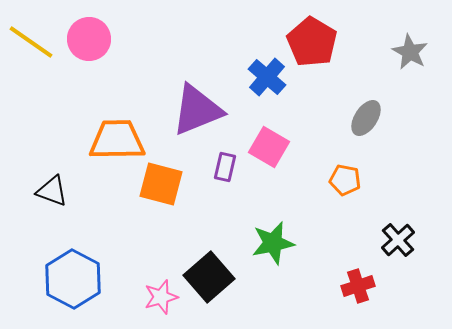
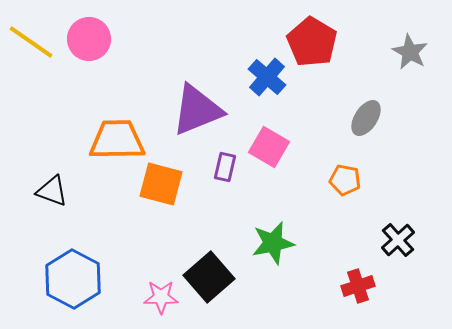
pink star: rotated 16 degrees clockwise
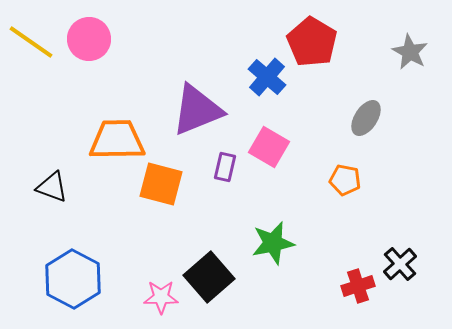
black triangle: moved 4 px up
black cross: moved 2 px right, 24 px down
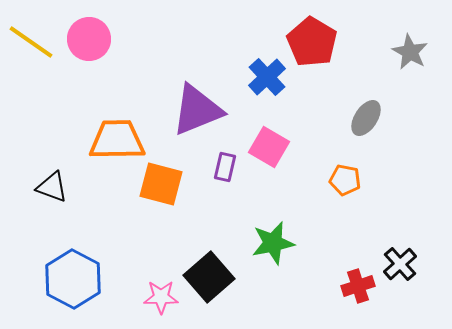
blue cross: rotated 6 degrees clockwise
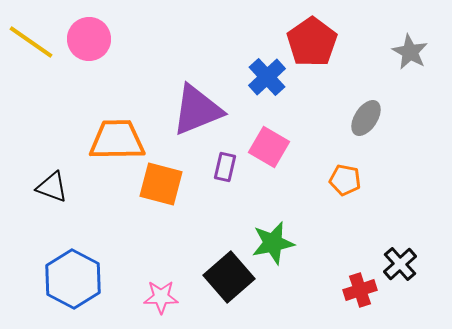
red pentagon: rotated 6 degrees clockwise
black square: moved 20 px right
red cross: moved 2 px right, 4 px down
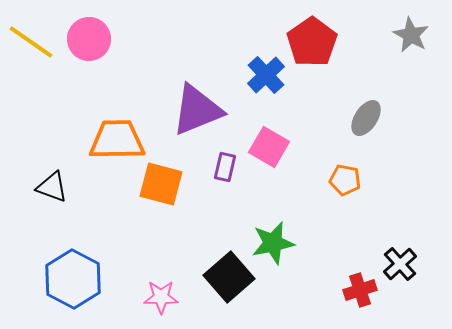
gray star: moved 1 px right, 17 px up
blue cross: moved 1 px left, 2 px up
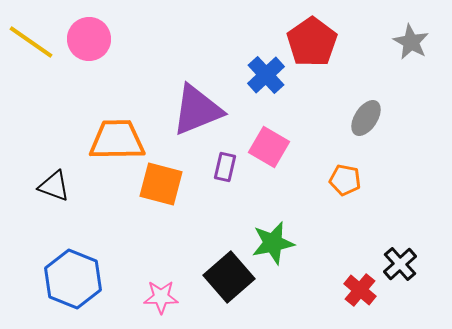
gray star: moved 7 px down
black triangle: moved 2 px right, 1 px up
blue hexagon: rotated 6 degrees counterclockwise
red cross: rotated 32 degrees counterclockwise
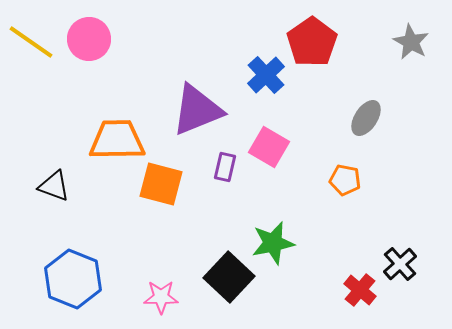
black square: rotated 6 degrees counterclockwise
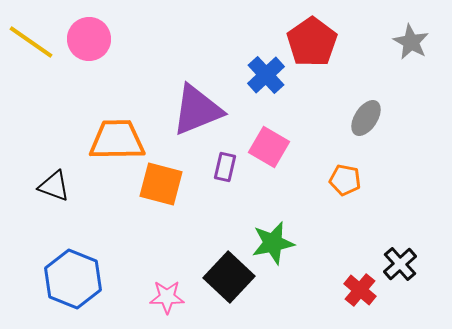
pink star: moved 6 px right
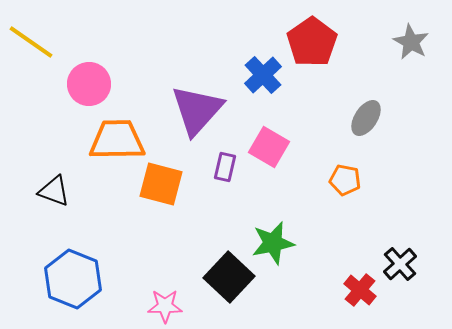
pink circle: moved 45 px down
blue cross: moved 3 px left
purple triangle: rotated 26 degrees counterclockwise
black triangle: moved 5 px down
pink star: moved 2 px left, 9 px down
